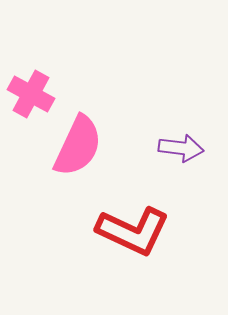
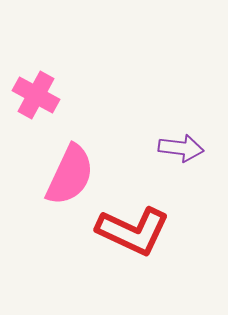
pink cross: moved 5 px right, 1 px down
pink semicircle: moved 8 px left, 29 px down
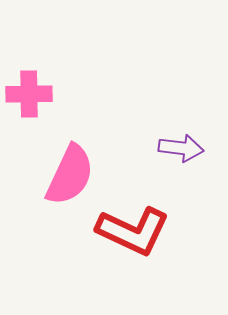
pink cross: moved 7 px left, 1 px up; rotated 30 degrees counterclockwise
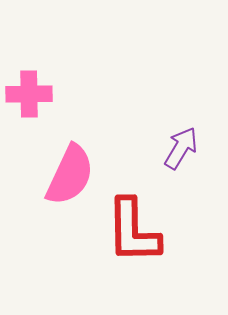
purple arrow: rotated 66 degrees counterclockwise
red L-shape: rotated 64 degrees clockwise
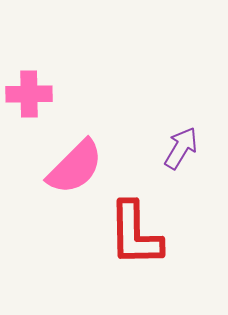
pink semicircle: moved 5 px right, 8 px up; rotated 20 degrees clockwise
red L-shape: moved 2 px right, 3 px down
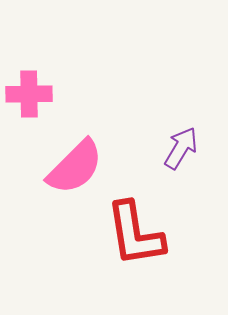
red L-shape: rotated 8 degrees counterclockwise
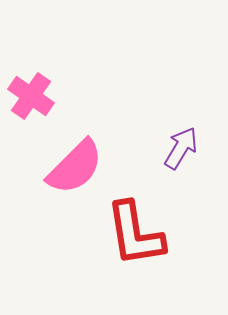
pink cross: moved 2 px right, 2 px down; rotated 36 degrees clockwise
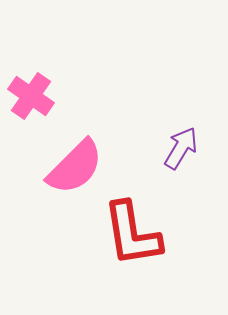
red L-shape: moved 3 px left
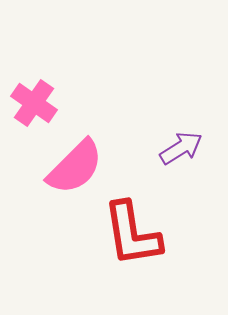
pink cross: moved 3 px right, 7 px down
purple arrow: rotated 27 degrees clockwise
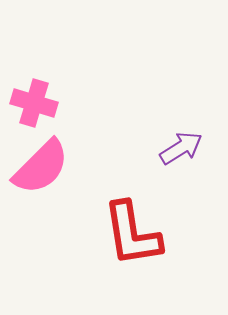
pink cross: rotated 18 degrees counterclockwise
pink semicircle: moved 34 px left
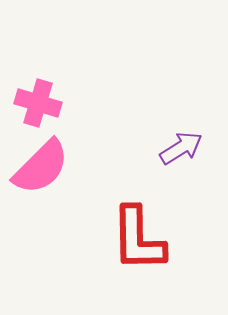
pink cross: moved 4 px right
red L-shape: moved 6 px right, 5 px down; rotated 8 degrees clockwise
